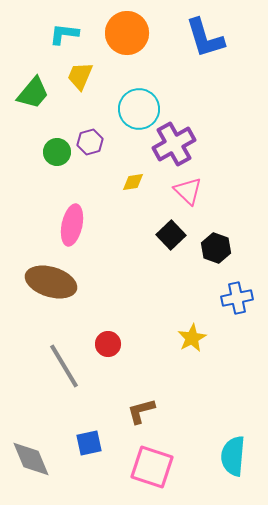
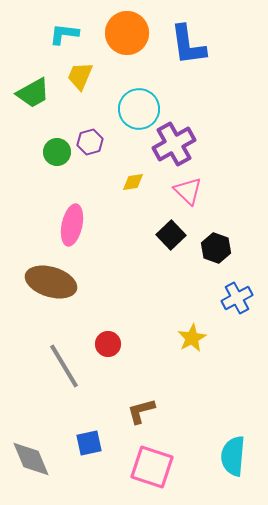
blue L-shape: moved 17 px left, 7 px down; rotated 9 degrees clockwise
green trapezoid: rotated 21 degrees clockwise
blue cross: rotated 16 degrees counterclockwise
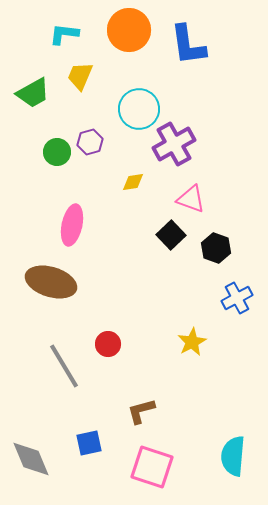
orange circle: moved 2 px right, 3 px up
pink triangle: moved 3 px right, 8 px down; rotated 24 degrees counterclockwise
yellow star: moved 4 px down
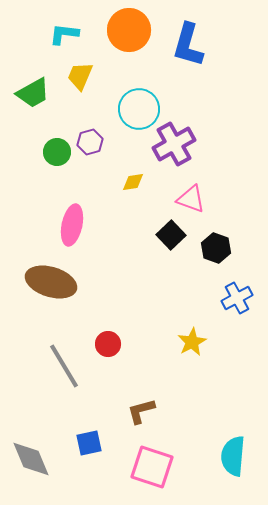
blue L-shape: rotated 24 degrees clockwise
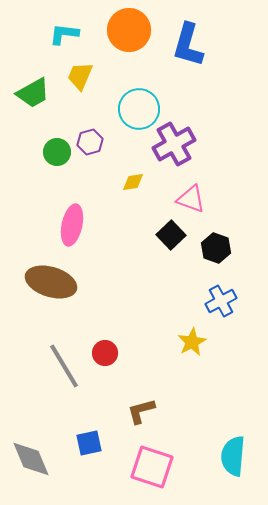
blue cross: moved 16 px left, 3 px down
red circle: moved 3 px left, 9 px down
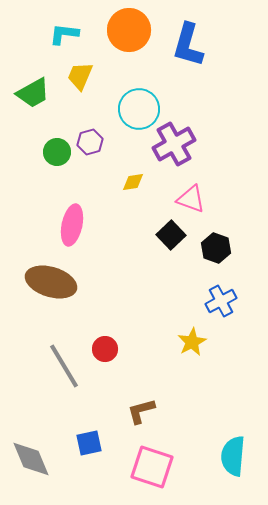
red circle: moved 4 px up
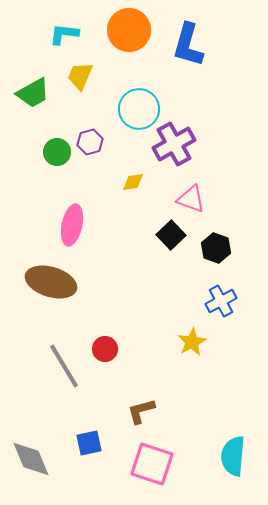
pink square: moved 3 px up
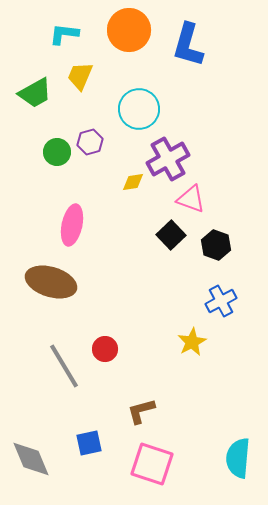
green trapezoid: moved 2 px right
purple cross: moved 6 px left, 15 px down
black hexagon: moved 3 px up
cyan semicircle: moved 5 px right, 2 px down
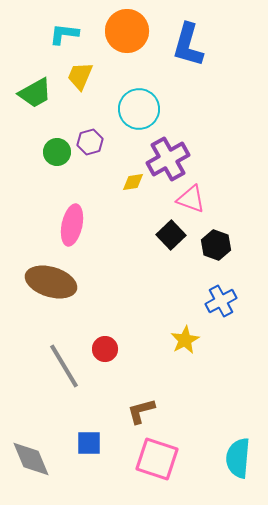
orange circle: moved 2 px left, 1 px down
yellow star: moved 7 px left, 2 px up
blue square: rotated 12 degrees clockwise
pink square: moved 5 px right, 5 px up
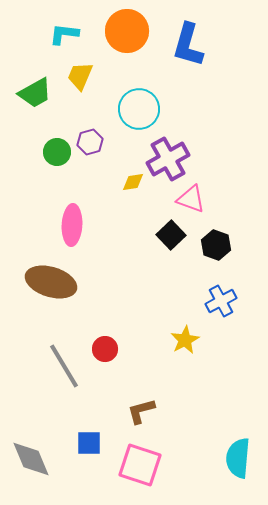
pink ellipse: rotated 9 degrees counterclockwise
pink square: moved 17 px left, 6 px down
